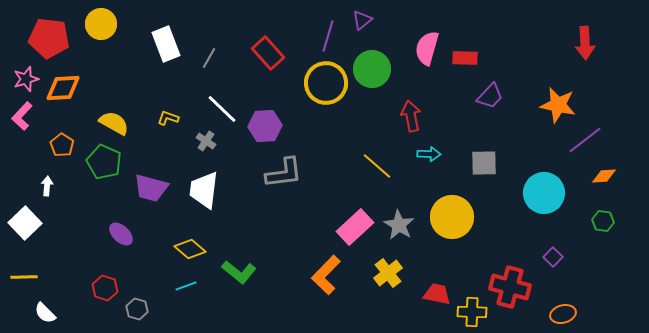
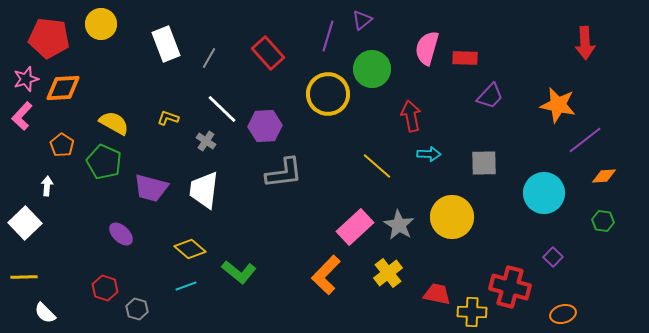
yellow circle at (326, 83): moved 2 px right, 11 px down
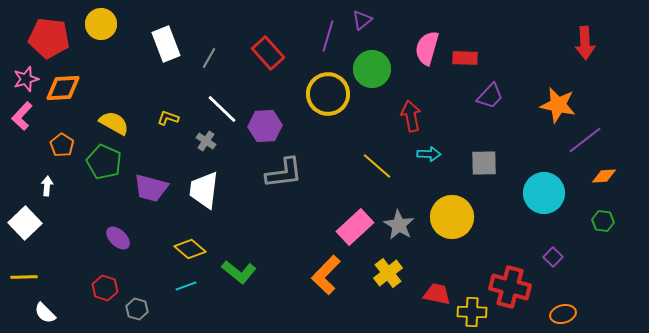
purple ellipse at (121, 234): moved 3 px left, 4 px down
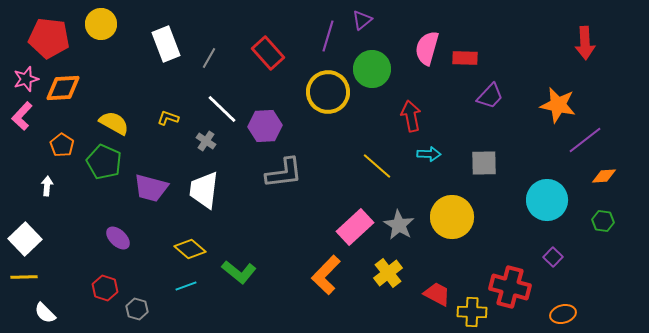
yellow circle at (328, 94): moved 2 px up
cyan circle at (544, 193): moved 3 px right, 7 px down
white square at (25, 223): moved 16 px down
red trapezoid at (437, 294): rotated 16 degrees clockwise
